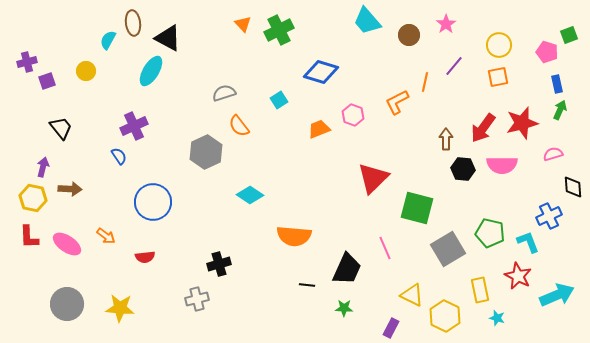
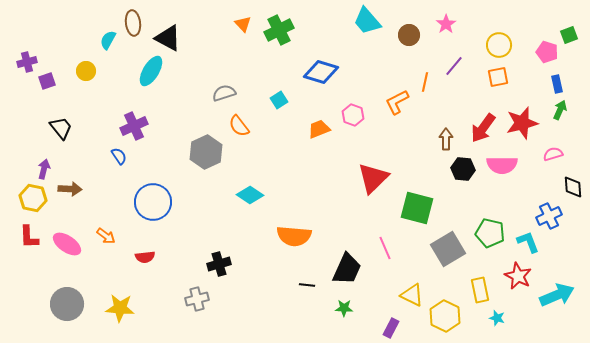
purple arrow at (43, 167): moved 1 px right, 2 px down
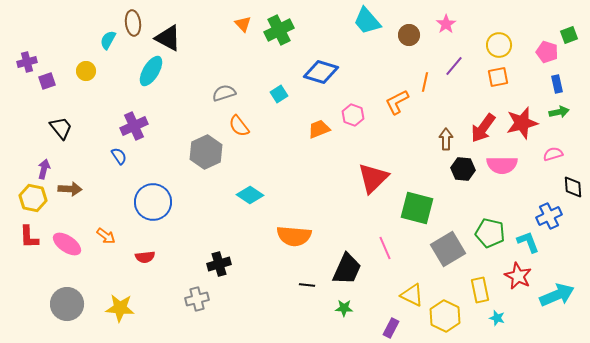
cyan square at (279, 100): moved 6 px up
green arrow at (560, 110): moved 1 px left, 2 px down; rotated 54 degrees clockwise
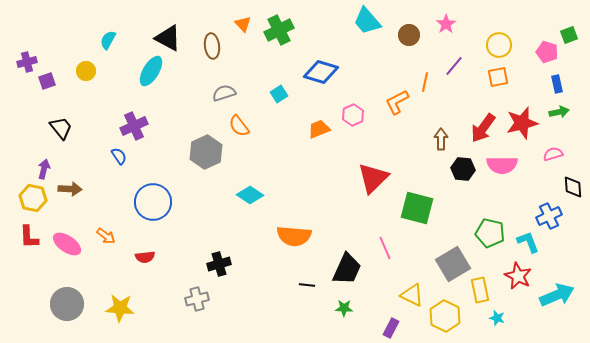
brown ellipse at (133, 23): moved 79 px right, 23 px down
pink hexagon at (353, 115): rotated 15 degrees clockwise
brown arrow at (446, 139): moved 5 px left
gray square at (448, 249): moved 5 px right, 15 px down
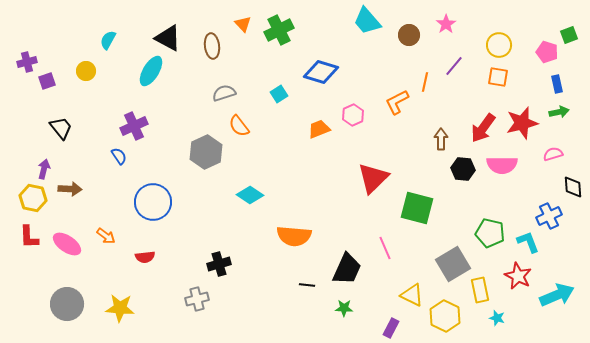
orange square at (498, 77): rotated 20 degrees clockwise
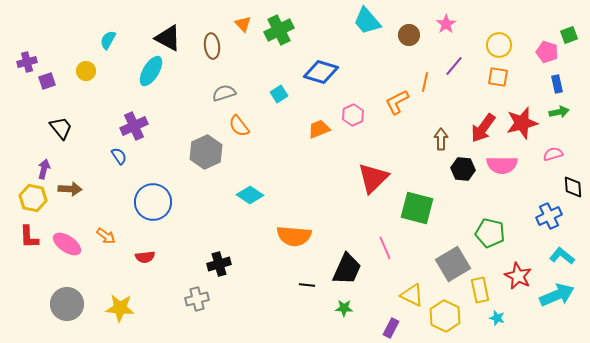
cyan L-shape at (528, 242): moved 34 px right, 14 px down; rotated 30 degrees counterclockwise
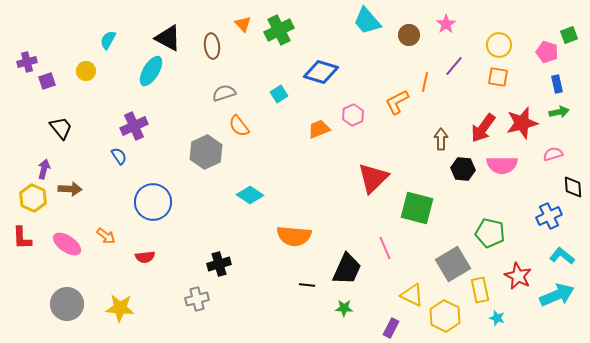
yellow hexagon at (33, 198): rotated 12 degrees clockwise
red L-shape at (29, 237): moved 7 px left, 1 px down
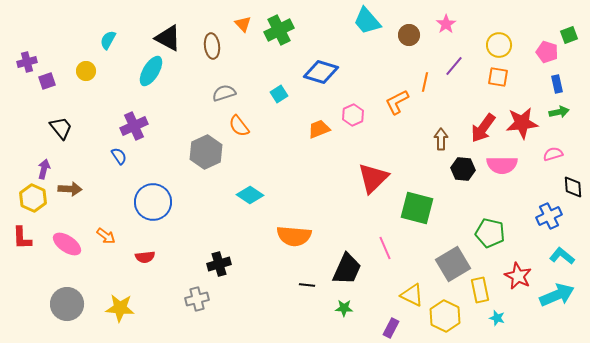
red star at (522, 123): rotated 8 degrees clockwise
